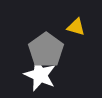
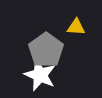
yellow triangle: rotated 12 degrees counterclockwise
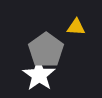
white star: moved 1 px left; rotated 12 degrees clockwise
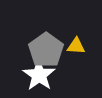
yellow triangle: moved 19 px down
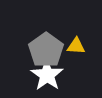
white star: moved 8 px right
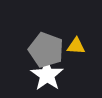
gray pentagon: rotated 16 degrees counterclockwise
